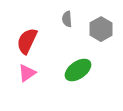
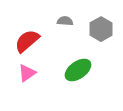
gray semicircle: moved 2 px left, 2 px down; rotated 98 degrees clockwise
red semicircle: rotated 24 degrees clockwise
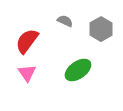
gray semicircle: rotated 21 degrees clockwise
red semicircle: rotated 12 degrees counterclockwise
pink triangle: rotated 30 degrees counterclockwise
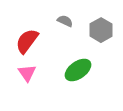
gray hexagon: moved 1 px down
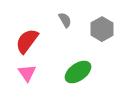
gray semicircle: moved 1 px up; rotated 35 degrees clockwise
gray hexagon: moved 1 px right, 1 px up
green ellipse: moved 2 px down
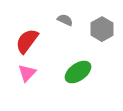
gray semicircle: rotated 35 degrees counterclockwise
pink triangle: rotated 18 degrees clockwise
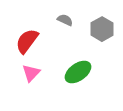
pink triangle: moved 4 px right
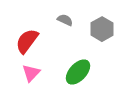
green ellipse: rotated 12 degrees counterclockwise
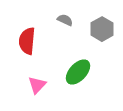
red semicircle: rotated 32 degrees counterclockwise
pink triangle: moved 6 px right, 12 px down
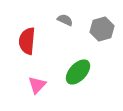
gray hexagon: rotated 15 degrees clockwise
